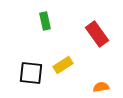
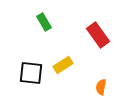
green rectangle: moved 1 px left, 1 px down; rotated 18 degrees counterclockwise
red rectangle: moved 1 px right, 1 px down
orange semicircle: rotated 70 degrees counterclockwise
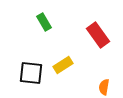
orange semicircle: moved 3 px right
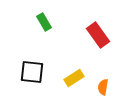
yellow rectangle: moved 11 px right, 13 px down
black square: moved 1 px right, 1 px up
orange semicircle: moved 1 px left
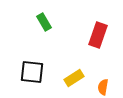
red rectangle: rotated 55 degrees clockwise
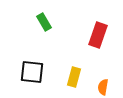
yellow rectangle: moved 1 px up; rotated 42 degrees counterclockwise
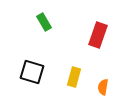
black square: rotated 10 degrees clockwise
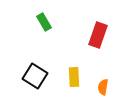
black square: moved 3 px right, 4 px down; rotated 15 degrees clockwise
yellow rectangle: rotated 18 degrees counterclockwise
